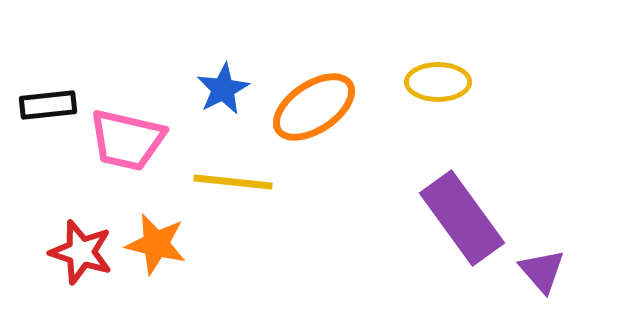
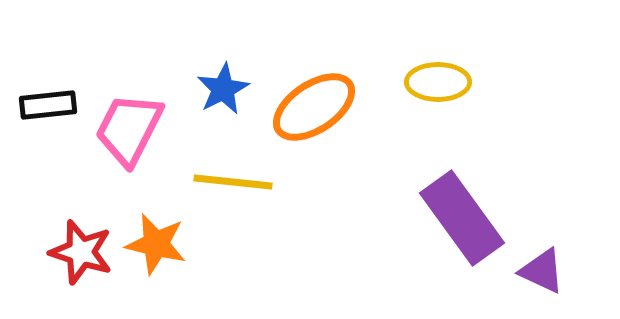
pink trapezoid: moved 2 px right, 11 px up; rotated 104 degrees clockwise
purple triangle: rotated 24 degrees counterclockwise
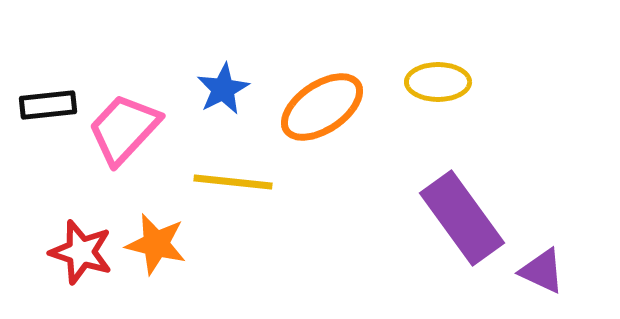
orange ellipse: moved 8 px right
pink trapezoid: moved 5 px left; rotated 16 degrees clockwise
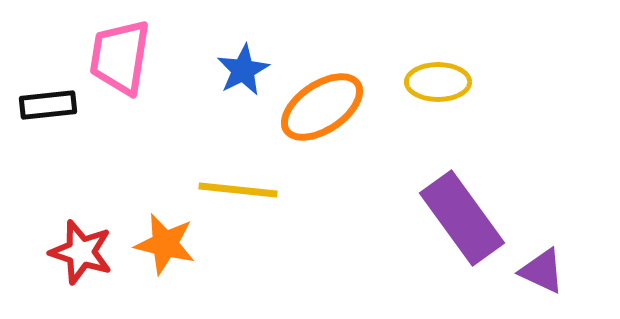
blue star: moved 20 px right, 19 px up
pink trapezoid: moved 4 px left, 72 px up; rotated 34 degrees counterclockwise
yellow line: moved 5 px right, 8 px down
orange star: moved 9 px right
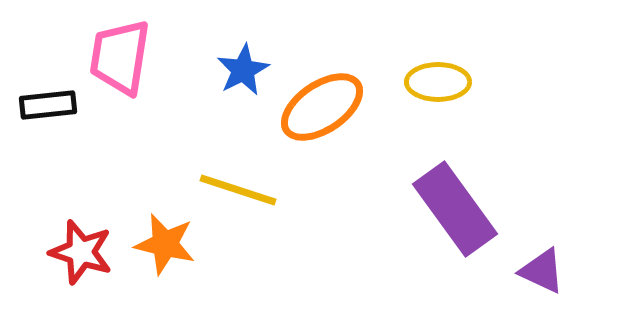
yellow line: rotated 12 degrees clockwise
purple rectangle: moved 7 px left, 9 px up
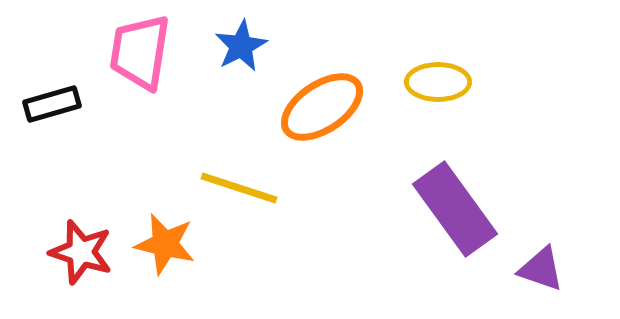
pink trapezoid: moved 20 px right, 5 px up
blue star: moved 2 px left, 24 px up
black rectangle: moved 4 px right, 1 px up; rotated 10 degrees counterclockwise
yellow line: moved 1 px right, 2 px up
purple triangle: moved 1 px left, 2 px up; rotated 6 degrees counterclockwise
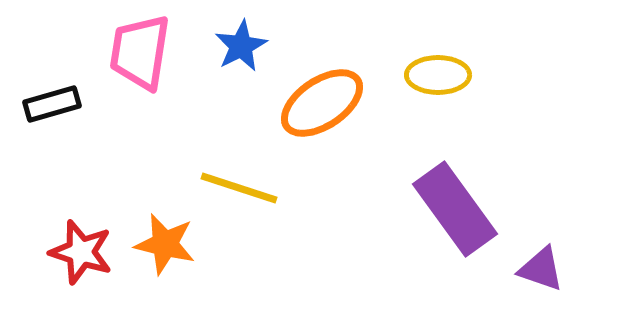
yellow ellipse: moved 7 px up
orange ellipse: moved 4 px up
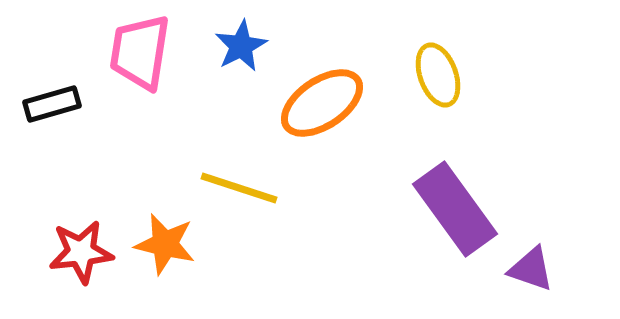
yellow ellipse: rotated 70 degrees clockwise
red star: rotated 24 degrees counterclockwise
purple triangle: moved 10 px left
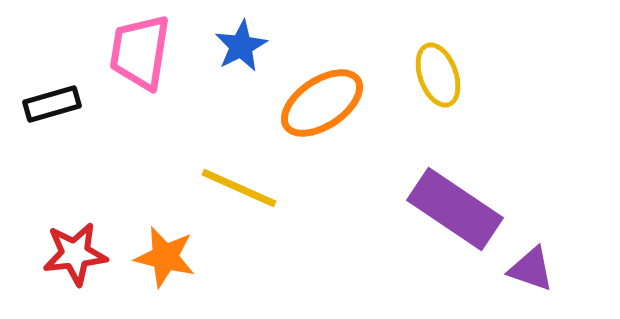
yellow line: rotated 6 degrees clockwise
purple rectangle: rotated 20 degrees counterclockwise
orange star: moved 13 px down
red star: moved 6 px left, 2 px down
